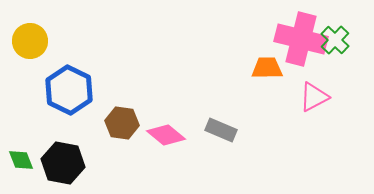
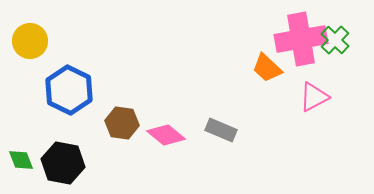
pink cross: rotated 24 degrees counterclockwise
orange trapezoid: rotated 136 degrees counterclockwise
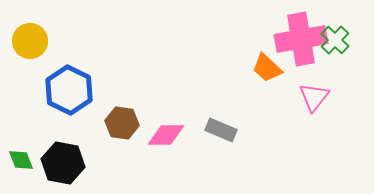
pink triangle: rotated 24 degrees counterclockwise
pink diamond: rotated 39 degrees counterclockwise
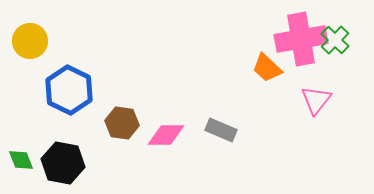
pink triangle: moved 2 px right, 3 px down
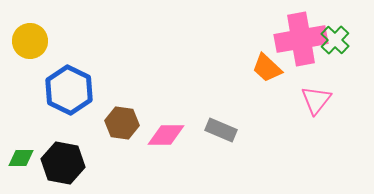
green diamond: moved 2 px up; rotated 68 degrees counterclockwise
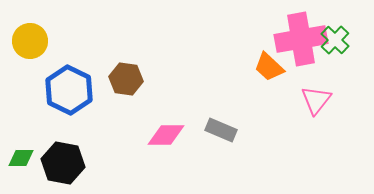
orange trapezoid: moved 2 px right, 1 px up
brown hexagon: moved 4 px right, 44 px up
